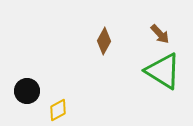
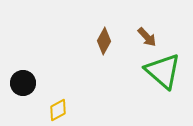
brown arrow: moved 13 px left, 3 px down
green triangle: rotated 9 degrees clockwise
black circle: moved 4 px left, 8 px up
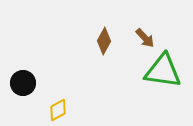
brown arrow: moved 2 px left, 1 px down
green triangle: rotated 33 degrees counterclockwise
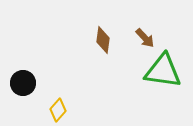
brown diamond: moved 1 px left, 1 px up; rotated 20 degrees counterclockwise
yellow diamond: rotated 20 degrees counterclockwise
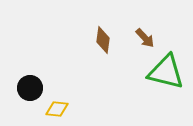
green triangle: moved 3 px right, 1 px down; rotated 6 degrees clockwise
black circle: moved 7 px right, 5 px down
yellow diamond: moved 1 px left, 1 px up; rotated 55 degrees clockwise
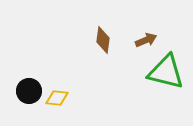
brown arrow: moved 1 px right, 2 px down; rotated 70 degrees counterclockwise
black circle: moved 1 px left, 3 px down
yellow diamond: moved 11 px up
